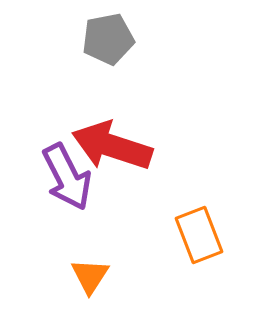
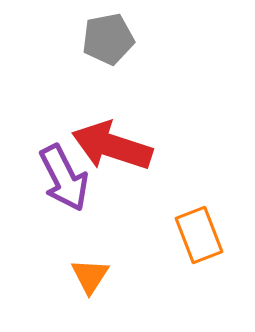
purple arrow: moved 3 px left, 1 px down
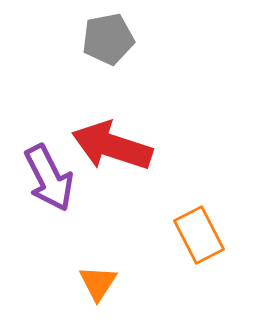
purple arrow: moved 15 px left
orange rectangle: rotated 6 degrees counterclockwise
orange triangle: moved 8 px right, 7 px down
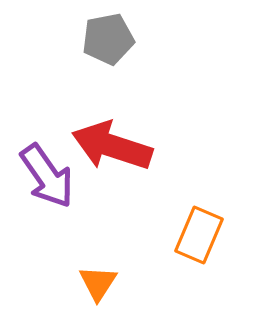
purple arrow: moved 2 px left, 2 px up; rotated 8 degrees counterclockwise
orange rectangle: rotated 50 degrees clockwise
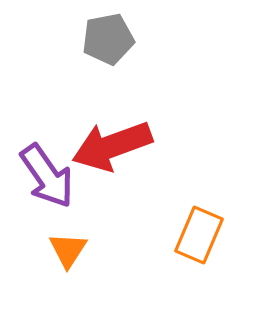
red arrow: rotated 38 degrees counterclockwise
orange triangle: moved 30 px left, 33 px up
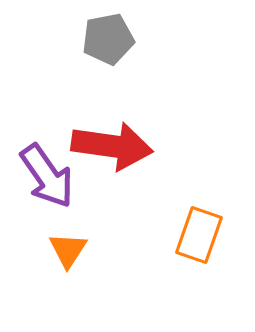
red arrow: rotated 152 degrees counterclockwise
orange rectangle: rotated 4 degrees counterclockwise
